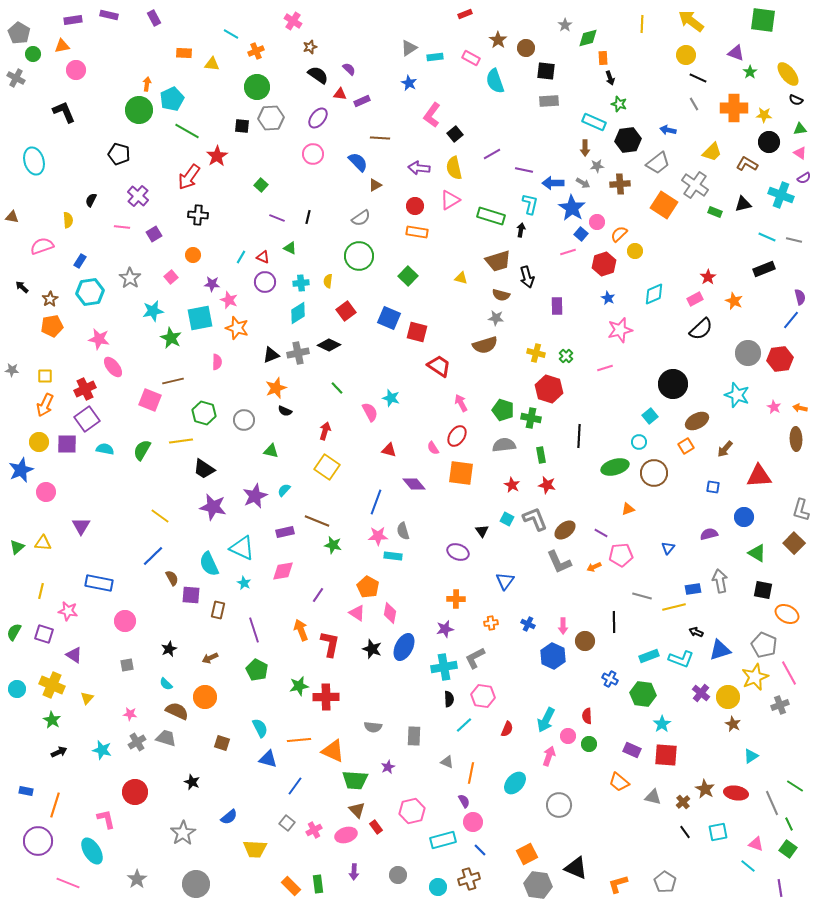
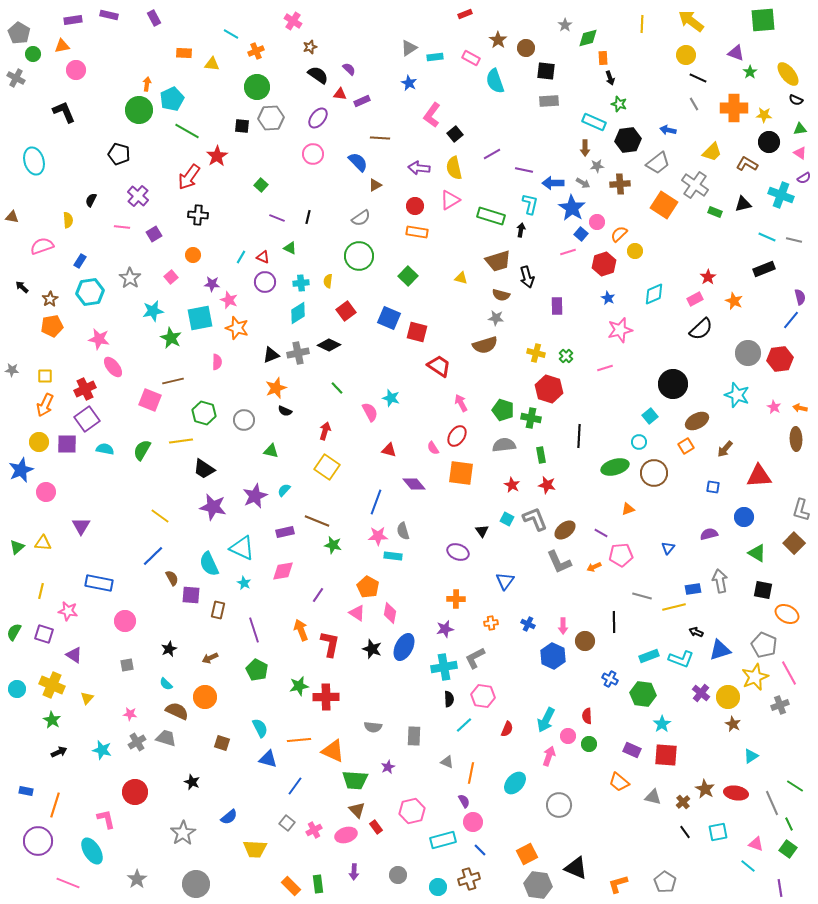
green square at (763, 20): rotated 12 degrees counterclockwise
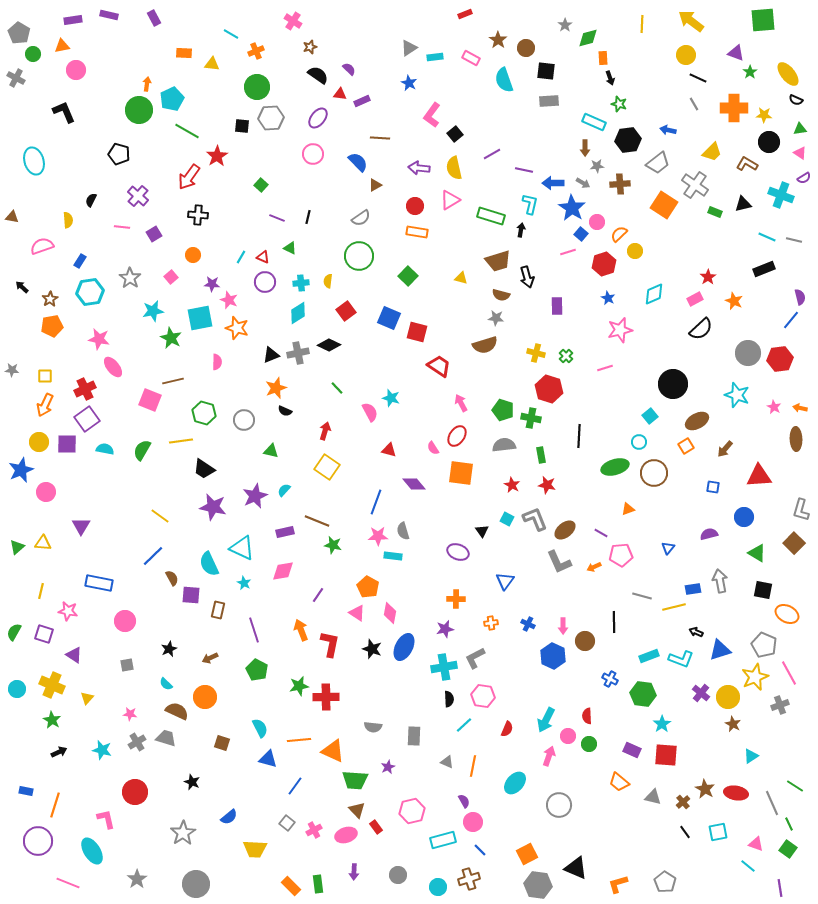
cyan semicircle at (495, 81): moved 9 px right, 1 px up
orange line at (471, 773): moved 2 px right, 7 px up
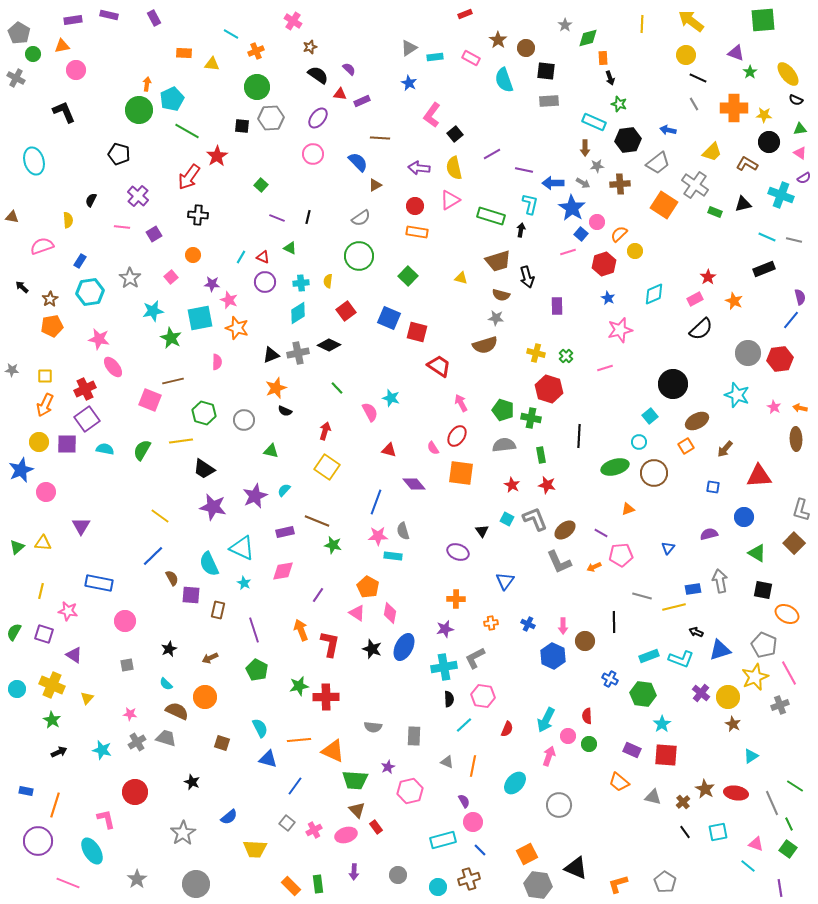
pink hexagon at (412, 811): moved 2 px left, 20 px up
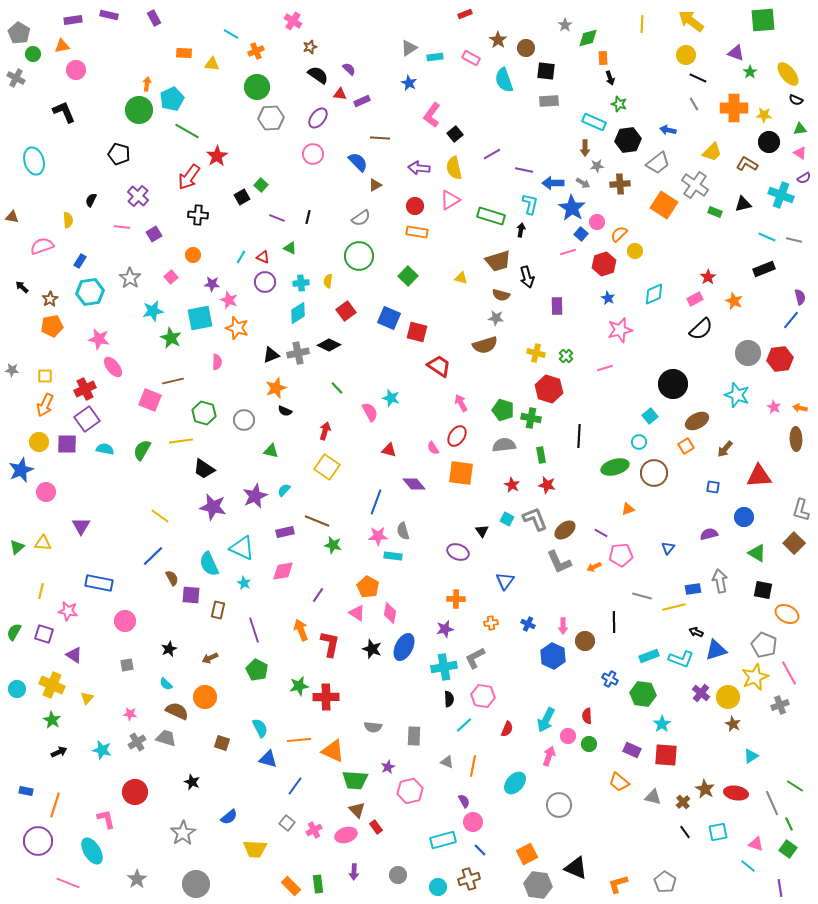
black square at (242, 126): moved 71 px down; rotated 35 degrees counterclockwise
blue triangle at (720, 650): moved 4 px left
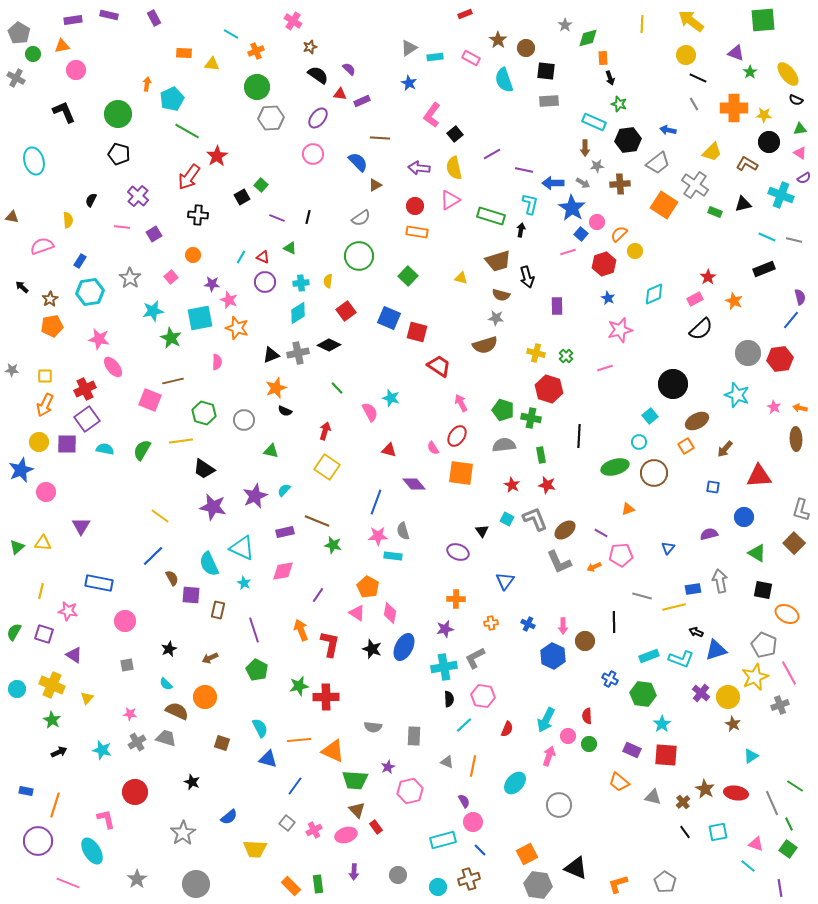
green circle at (139, 110): moved 21 px left, 4 px down
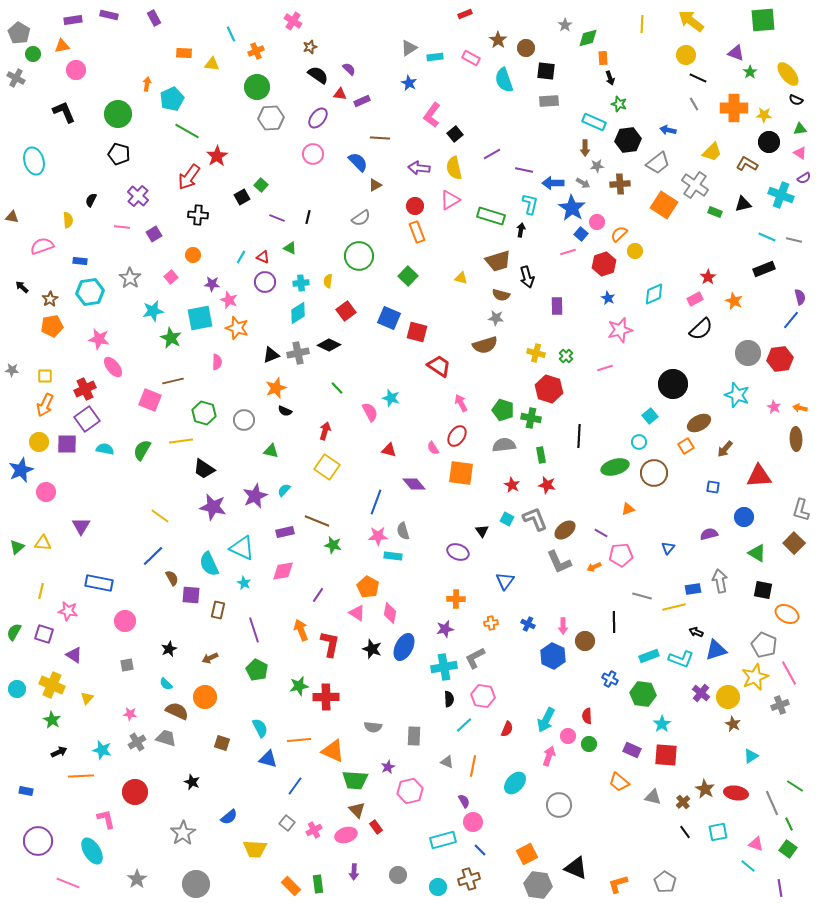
cyan line at (231, 34): rotated 35 degrees clockwise
orange rectangle at (417, 232): rotated 60 degrees clockwise
blue rectangle at (80, 261): rotated 64 degrees clockwise
brown ellipse at (697, 421): moved 2 px right, 2 px down
orange line at (55, 805): moved 26 px right, 29 px up; rotated 70 degrees clockwise
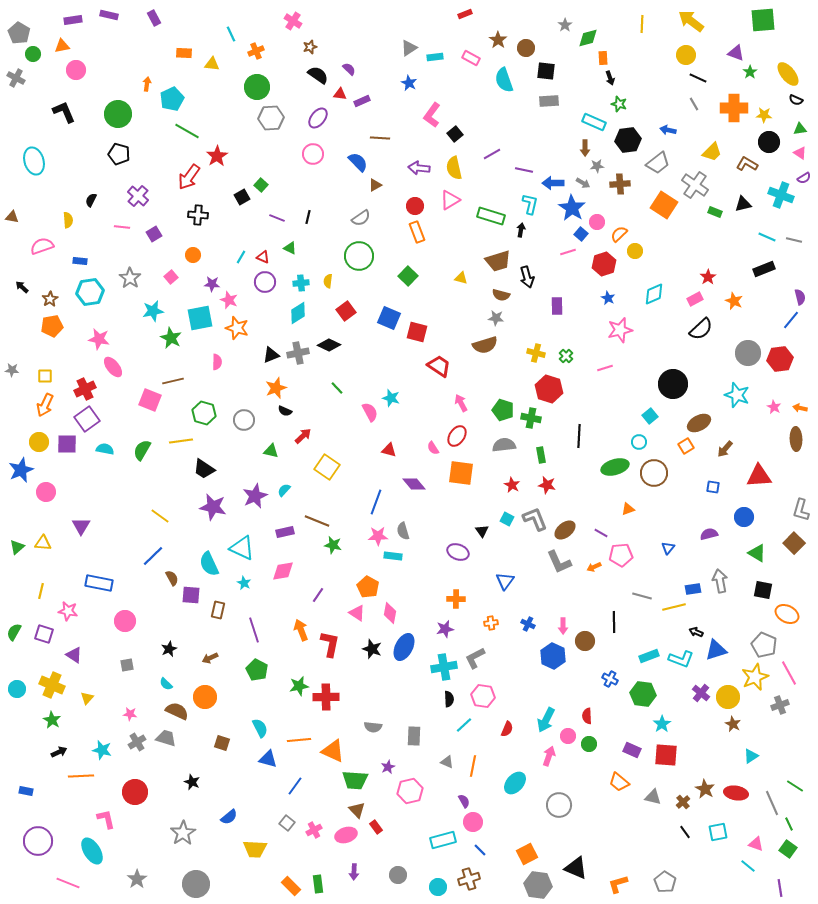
red arrow at (325, 431): moved 22 px left, 5 px down; rotated 30 degrees clockwise
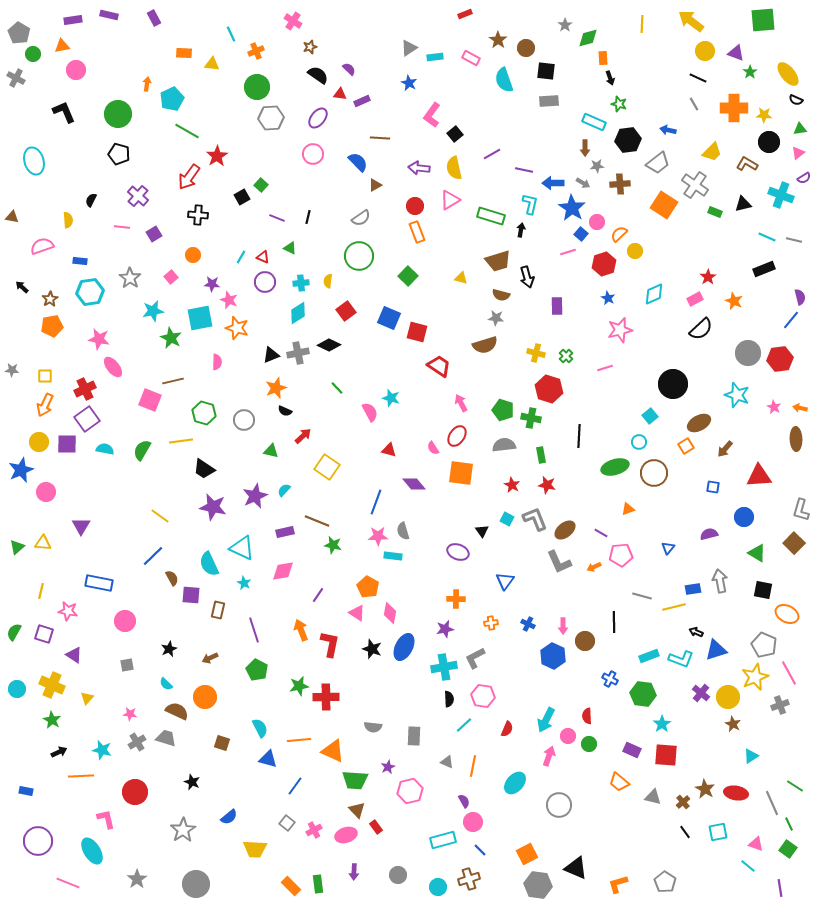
yellow circle at (686, 55): moved 19 px right, 4 px up
pink triangle at (800, 153): moved 2 px left; rotated 48 degrees clockwise
gray star at (183, 833): moved 3 px up
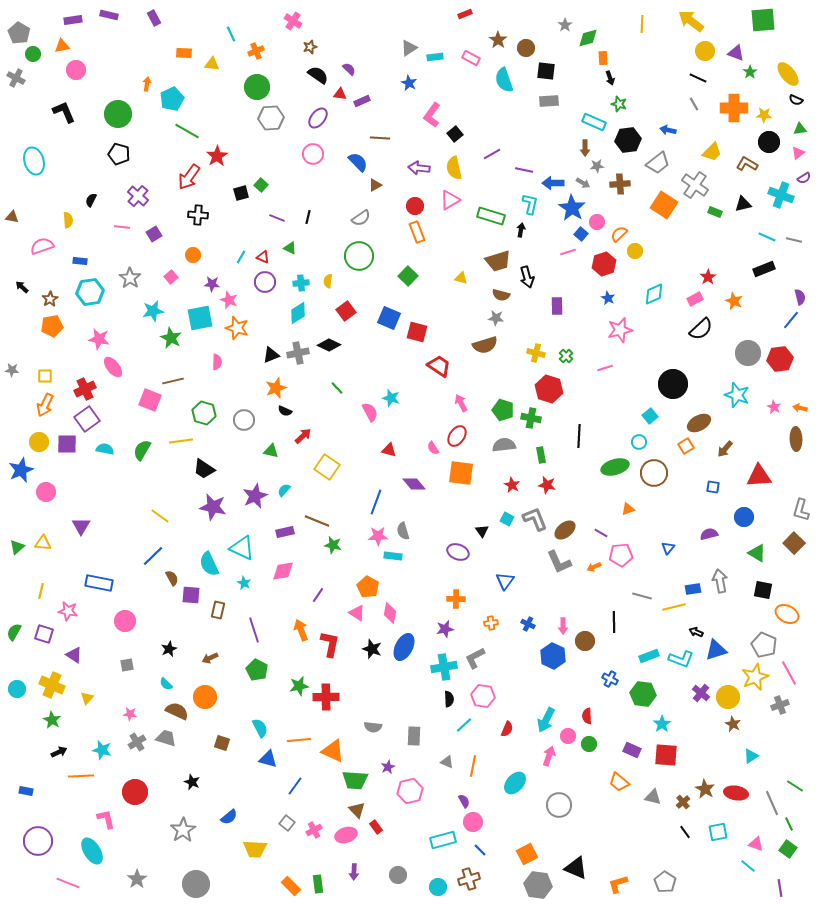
black square at (242, 197): moved 1 px left, 4 px up; rotated 14 degrees clockwise
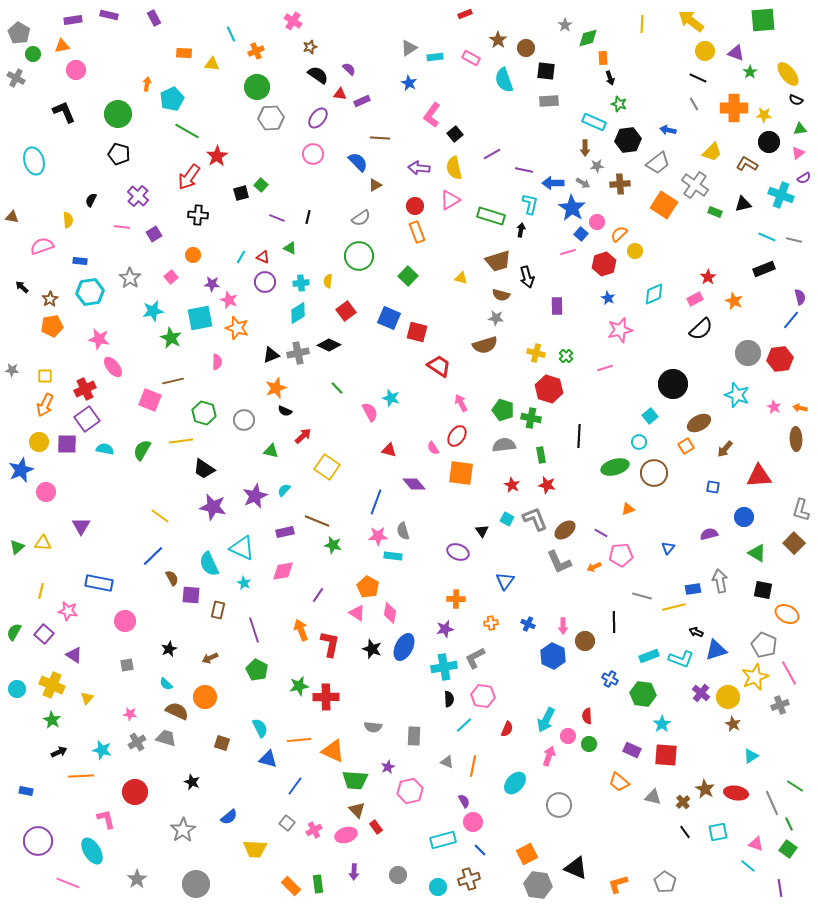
purple square at (44, 634): rotated 24 degrees clockwise
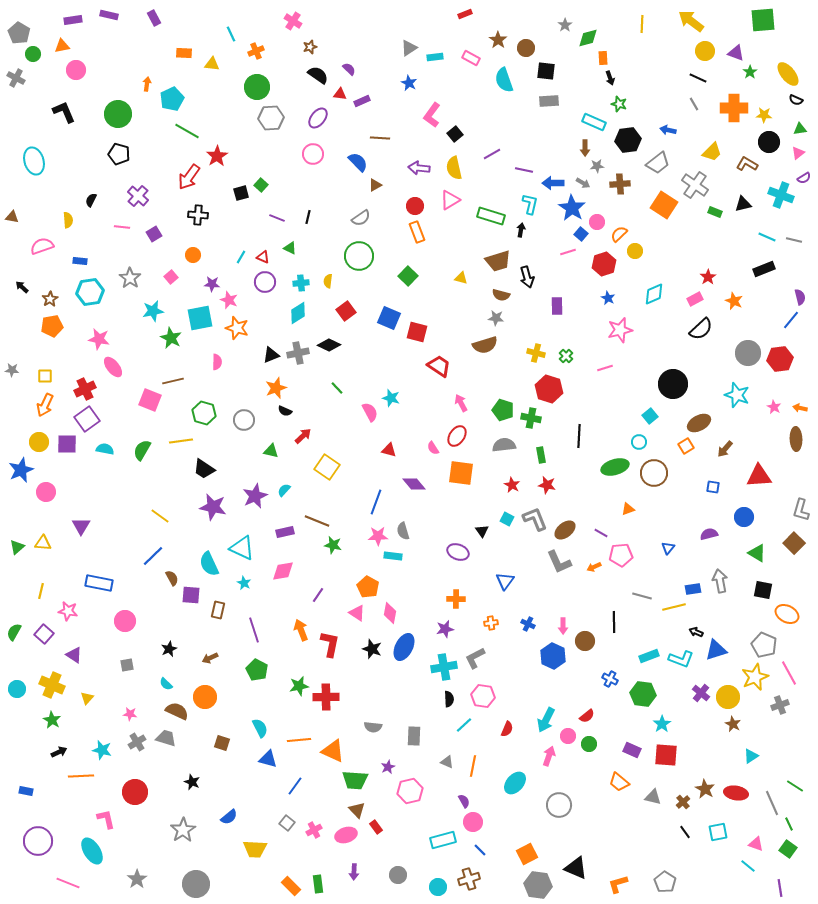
red semicircle at (587, 716): rotated 126 degrees counterclockwise
